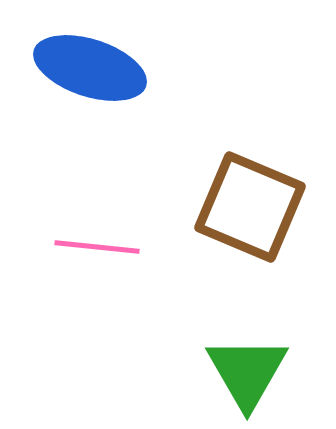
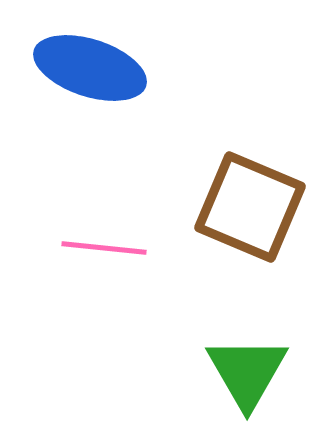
pink line: moved 7 px right, 1 px down
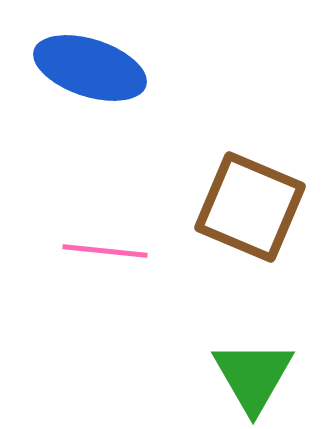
pink line: moved 1 px right, 3 px down
green triangle: moved 6 px right, 4 px down
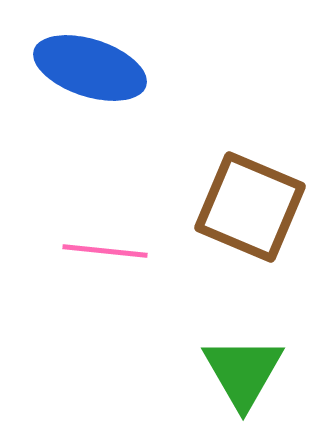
green triangle: moved 10 px left, 4 px up
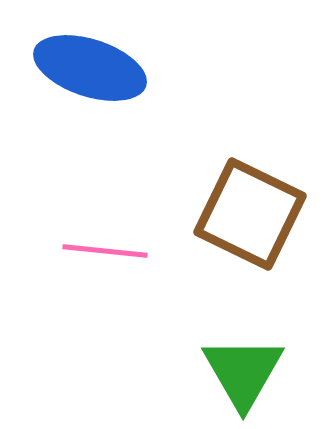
brown square: moved 7 px down; rotated 3 degrees clockwise
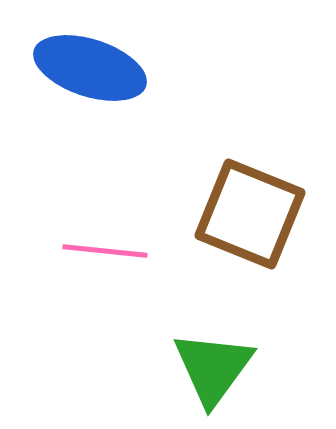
brown square: rotated 4 degrees counterclockwise
green triangle: moved 30 px left, 4 px up; rotated 6 degrees clockwise
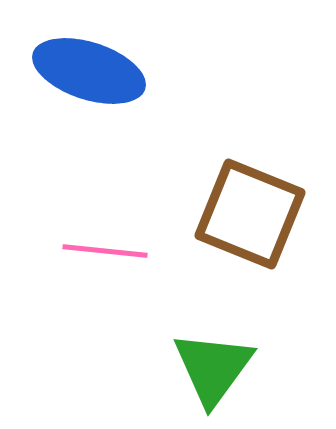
blue ellipse: moved 1 px left, 3 px down
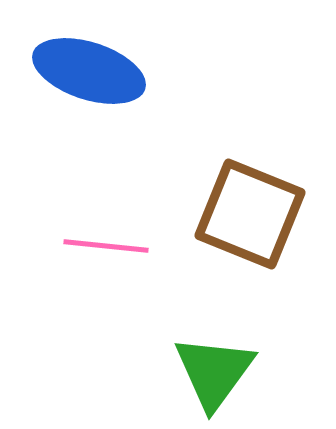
pink line: moved 1 px right, 5 px up
green triangle: moved 1 px right, 4 px down
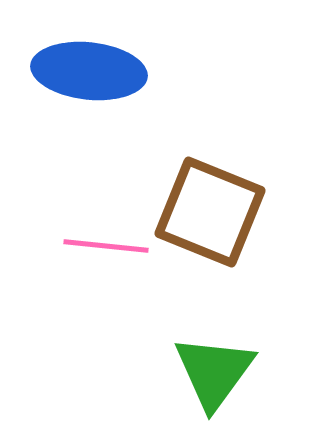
blue ellipse: rotated 12 degrees counterclockwise
brown square: moved 40 px left, 2 px up
